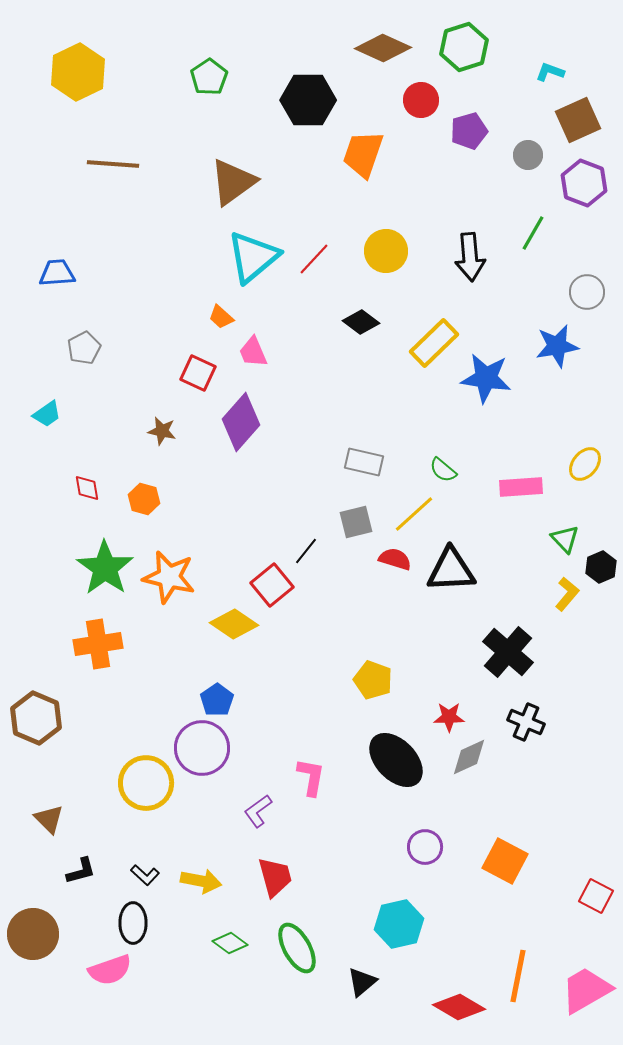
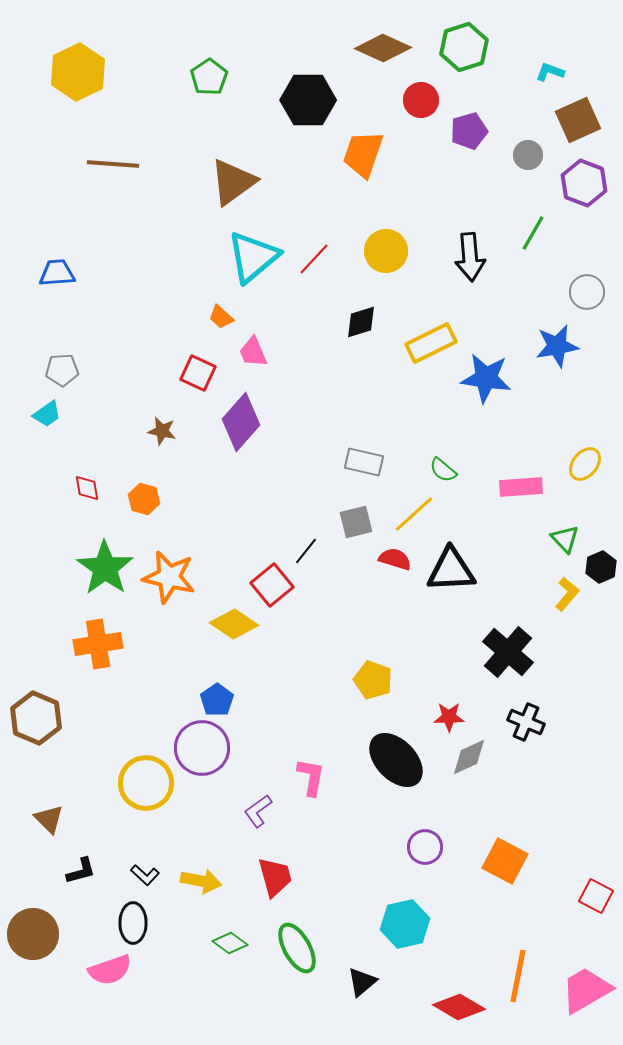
black diamond at (361, 322): rotated 54 degrees counterclockwise
yellow rectangle at (434, 343): moved 3 px left; rotated 18 degrees clockwise
gray pentagon at (84, 348): moved 22 px left, 22 px down; rotated 24 degrees clockwise
cyan hexagon at (399, 924): moved 6 px right
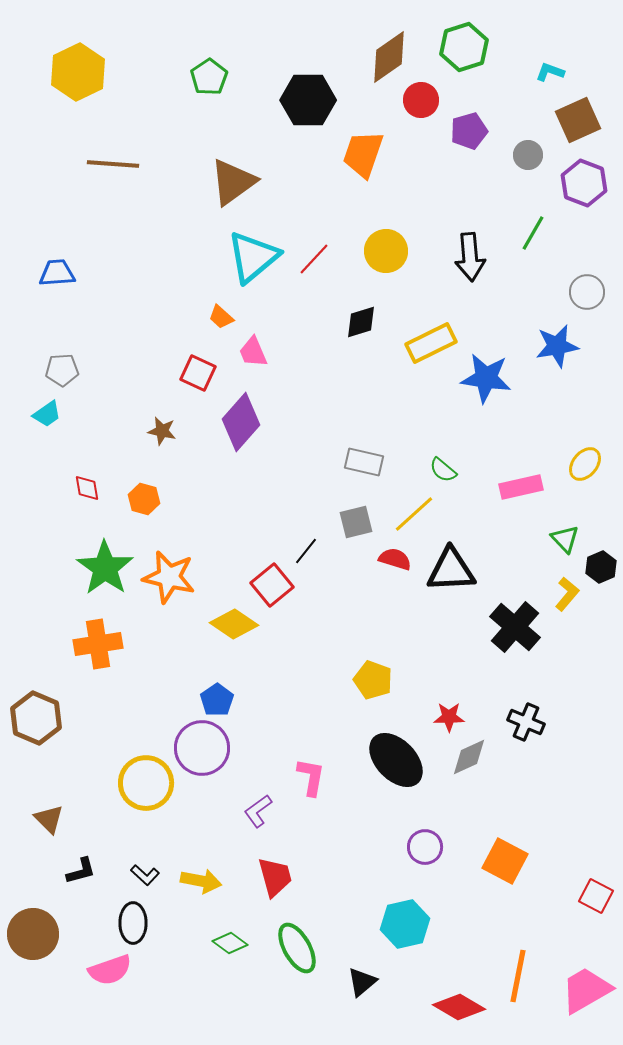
brown diamond at (383, 48): moved 6 px right, 9 px down; rotated 60 degrees counterclockwise
pink rectangle at (521, 487): rotated 9 degrees counterclockwise
black cross at (508, 652): moved 7 px right, 25 px up
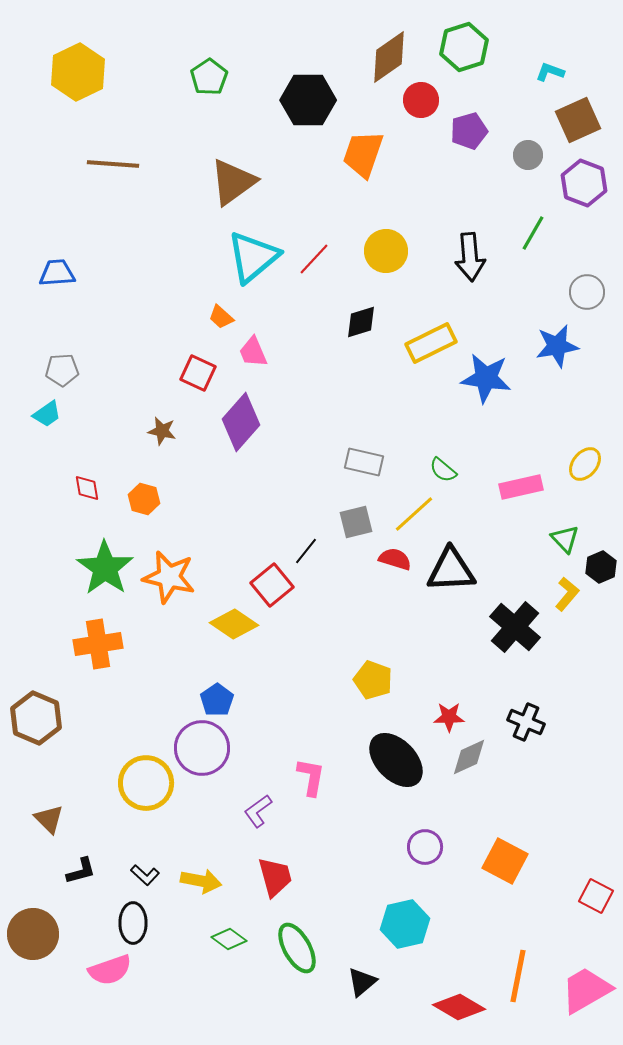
green diamond at (230, 943): moved 1 px left, 4 px up
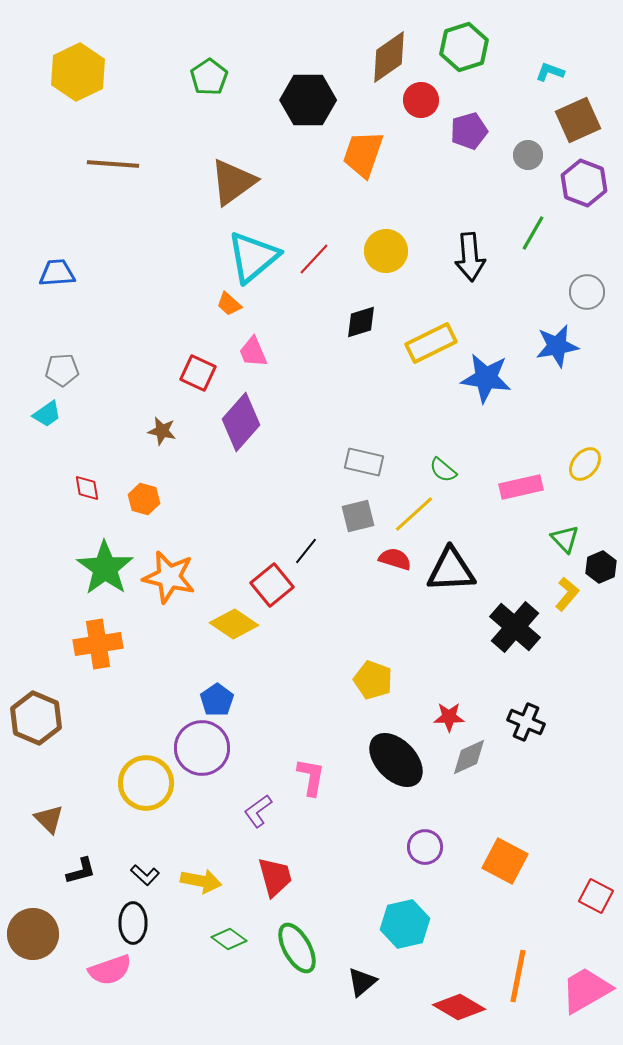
orange trapezoid at (221, 317): moved 8 px right, 13 px up
gray square at (356, 522): moved 2 px right, 6 px up
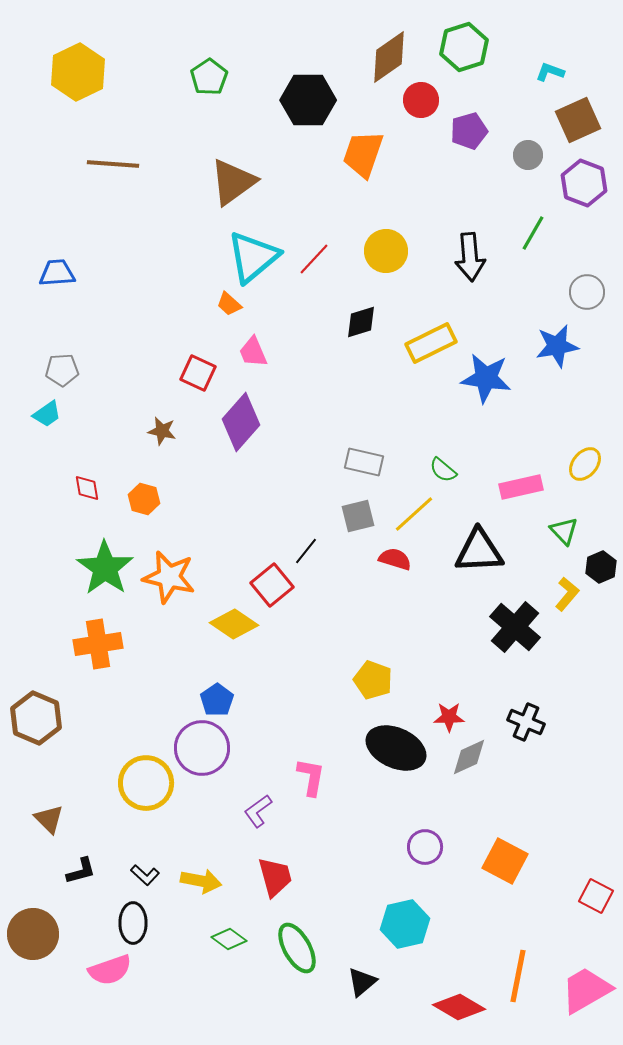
green triangle at (565, 539): moved 1 px left, 8 px up
black triangle at (451, 570): moved 28 px right, 19 px up
black ellipse at (396, 760): moved 12 px up; rotated 22 degrees counterclockwise
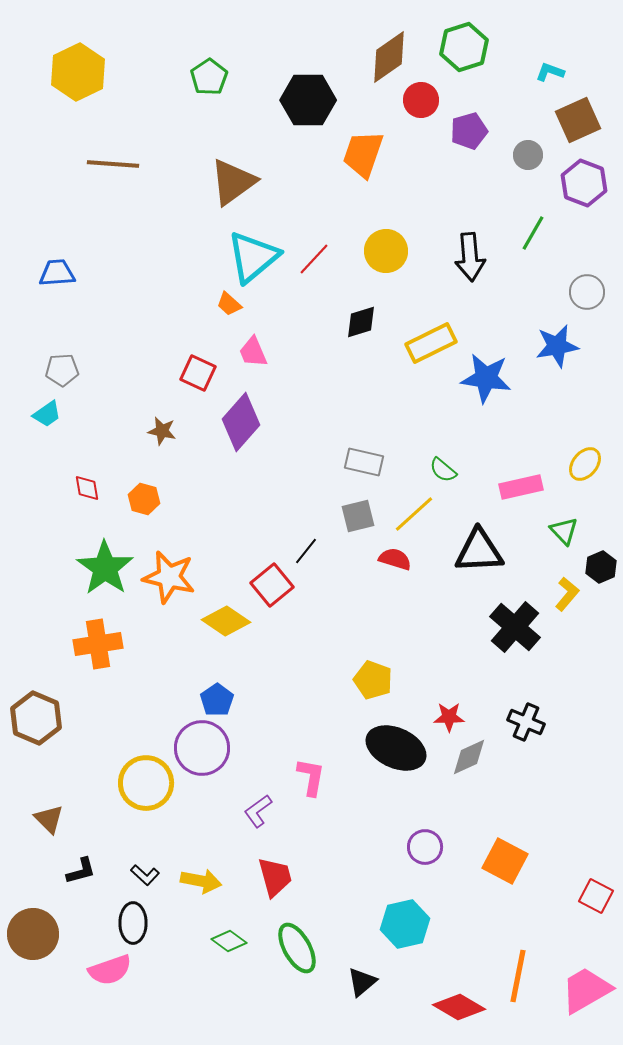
yellow diamond at (234, 624): moved 8 px left, 3 px up
green diamond at (229, 939): moved 2 px down
